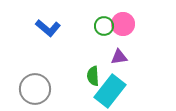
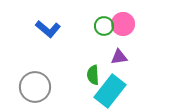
blue L-shape: moved 1 px down
green semicircle: moved 1 px up
gray circle: moved 2 px up
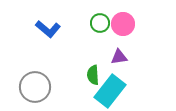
green circle: moved 4 px left, 3 px up
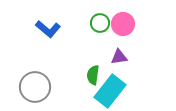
green semicircle: rotated 12 degrees clockwise
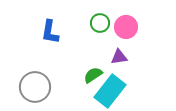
pink circle: moved 3 px right, 3 px down
blue L-shape: moved 2 px right, 3 px down; rotated 60 degrees clockwise
green semicircle: rotated 48 degrees clockwise
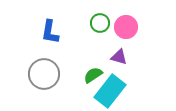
purple triangle: rotated 24 degrees clockwise
gray circle: moved 9 px right, 13 px up
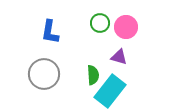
green semicircle: rotated 120 degrees clockwise
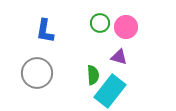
blue L-shape: moved 5 px left, 1 px up
gray circle: moved 7 px left, 1 px up
